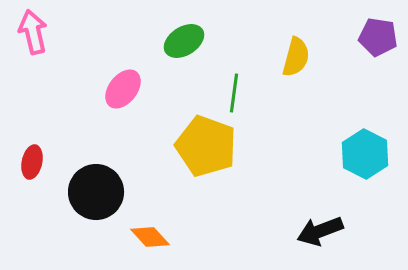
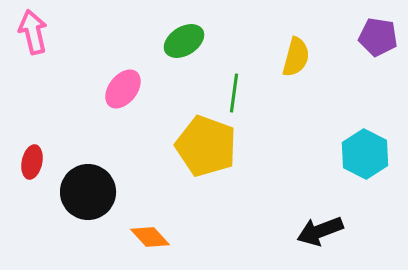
black circle: moved 8 px left
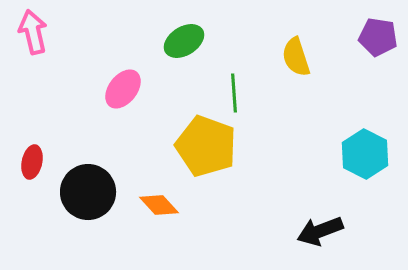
yellow semicircle: rotated 147 degrees clockwise
green line: rotated 12 degrees counterclockwise
orange diamond: moved 9 px right, 32 px up
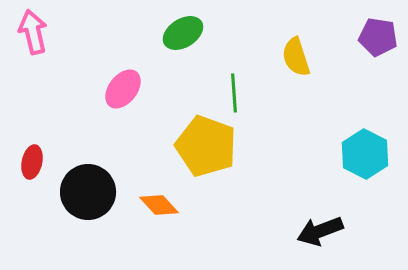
green ellipse: moved 1 px left, 8 px up
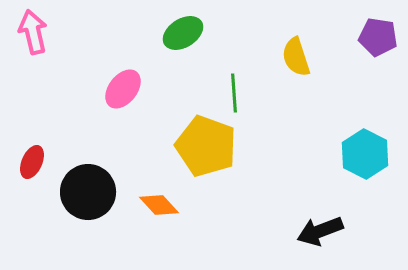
red ellipse: rotated 12 degrees clockwise
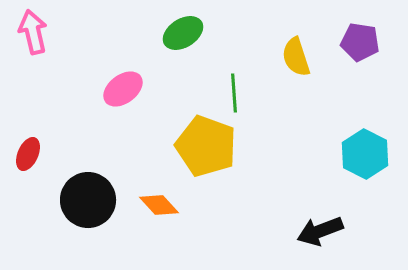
purple pentagon: moved 18 px left, 5 px down
pink ellipse: rotated 15 degrees clockwise
red ellipse: moved 4 px left, 8 px up
black circle: moved 8 px down
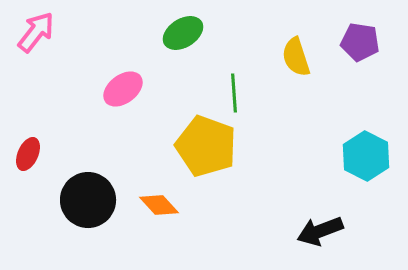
pink arrow: moved 3 px right; rotated 51 degrees clockwise
cyan hexagon: moved 1 px right, 2 px down
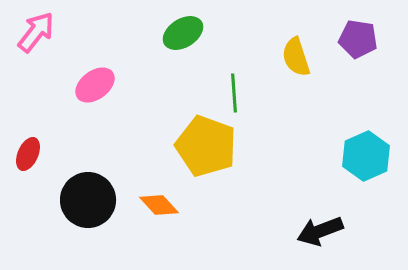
purple pentagon: moved 2 px left, 3 px up
pink ellipse: moved 28 px left, 4 px up
cyan hexagon: rotated 9 degrees clockwise
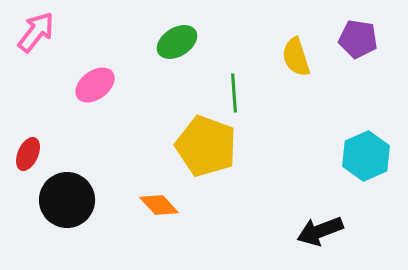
green ellipse: moved 6 px left, 9 px down
black circle: moved 21 px left
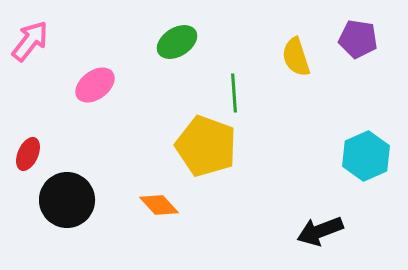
pink arrow: moved 6 px left, 9 px down
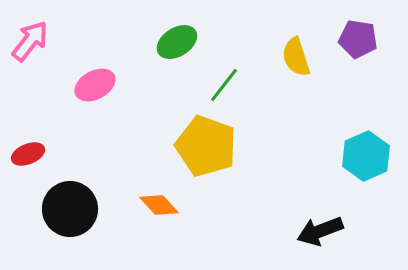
pink ellipse: rotated 9 degrees clockwise
green line: moved 10 px left, 8 px up; rotated 42 degrees clockwise
red ellipse: rotated 44 degrees clockwise
black circle: moved 3 px right, 9 px down
